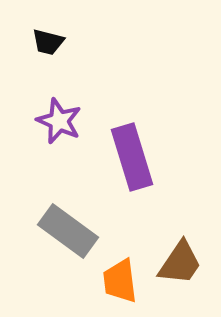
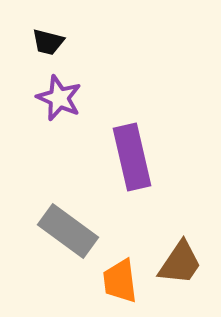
purple star: moved 23 px up
purple rectangle: rotated 4 degrees clockwise
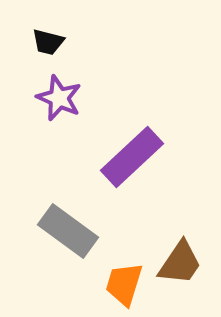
purple rectangle: rotated 60 degrees clockwise
orange trapezoid: moved 4 px right, 3 px down; rotated 24 degrees clockwise
